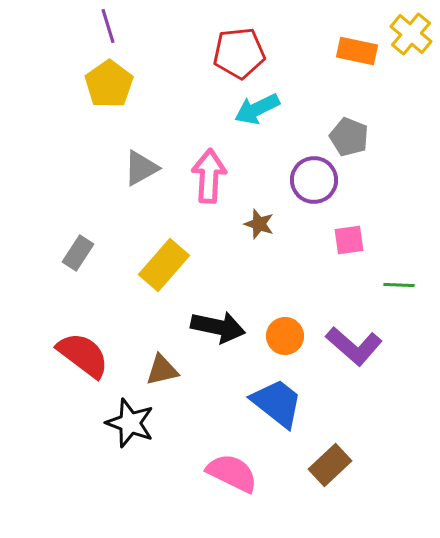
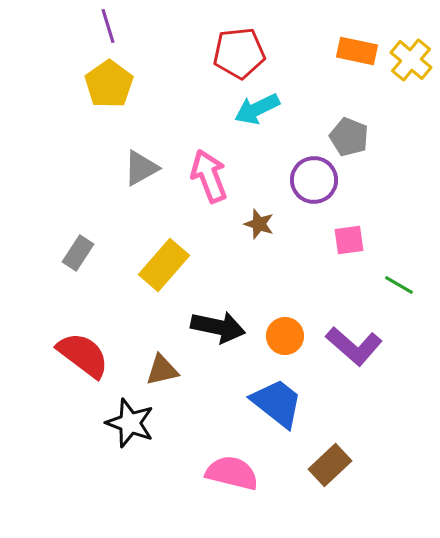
yellow cross: moved 26 px down
pink arrow: rotated 24 degrees counterclockwise
green line: rotated 28 degrees clockwise
pink semicircle: rotated 12 degrees counterclockwise
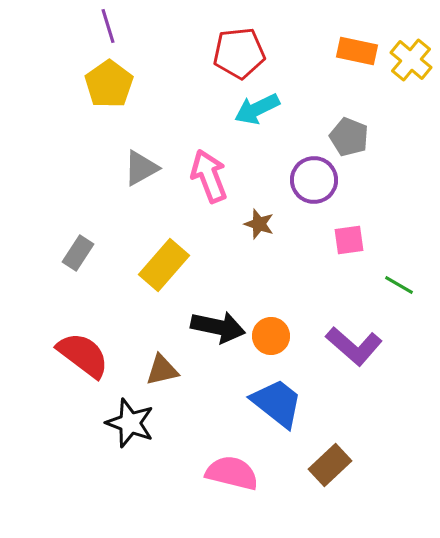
orange circle: moved 14 px left
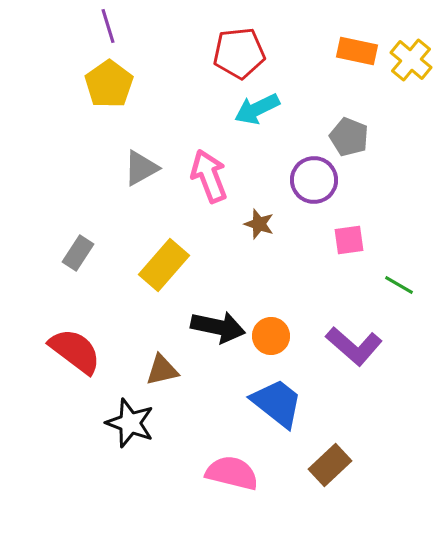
red semicircle: moved 8 px left, 4 px up
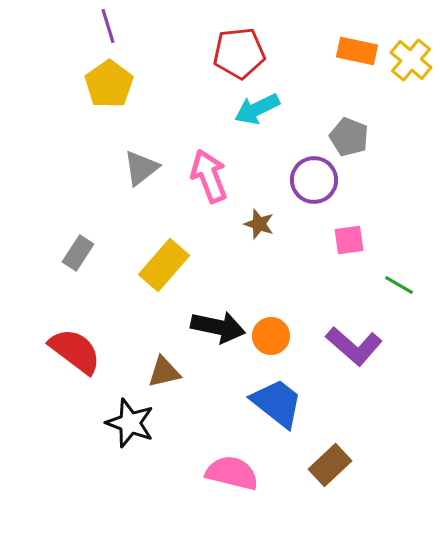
gray triangle: rotated 9 degrees counterclockwise
brown triangle: moved 2 px right, 2 px down
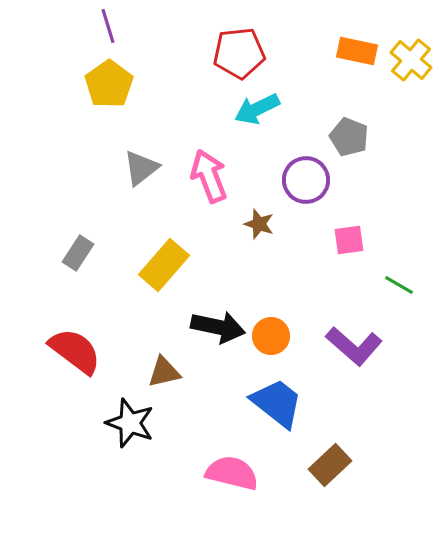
purple circle: moved 8 px left
